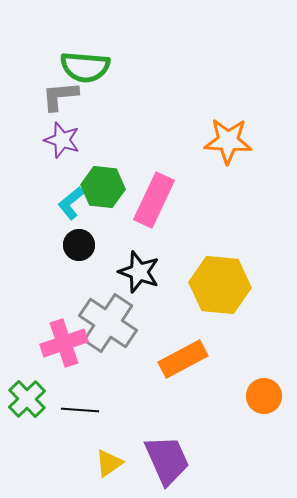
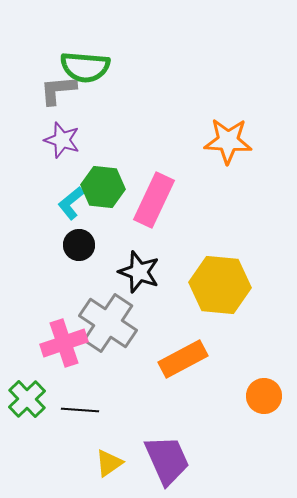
gray L-shape: moved 2 px left, 6 px up
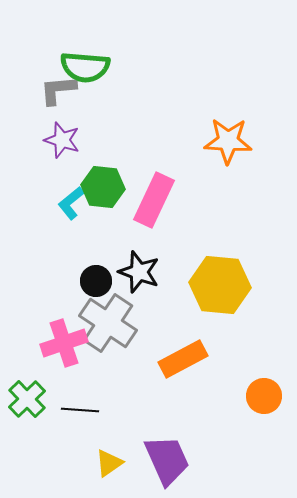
black circle: moved 17 px right, 36 px down
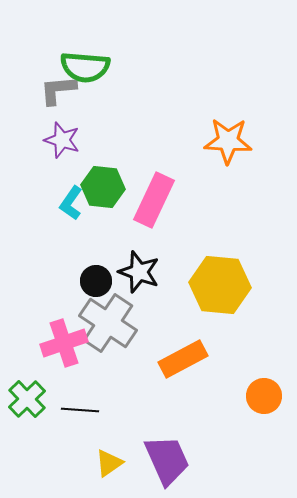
cyan L-shape: rotated 16 degrees counterclockwise
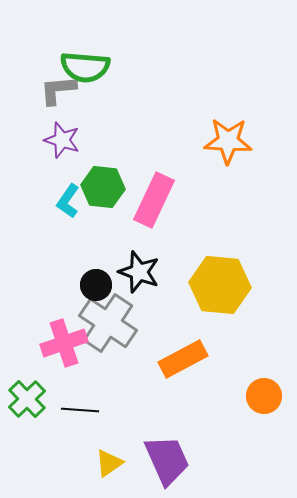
cyan L-shape: moved 3 px left, 2 px up
black circle: moved 4 px down
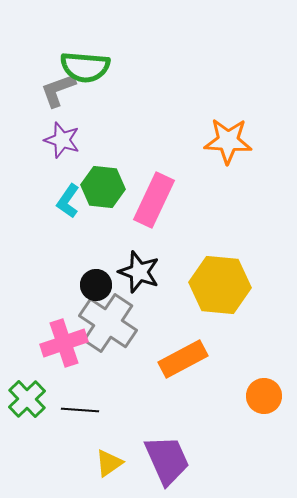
gray L-shape: rotated 15 degrees counterclockwise
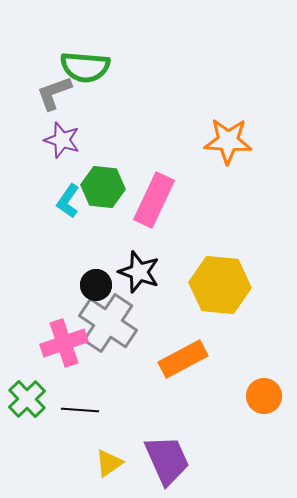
gray L-shape: moved 4 px left, 3 px down
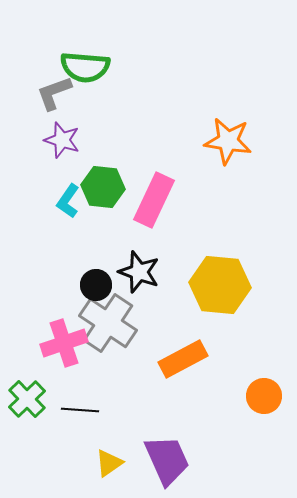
orange star: rotated 6 degrees clockwise
